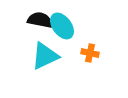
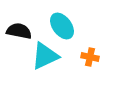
black semicircle: moved 21 px left, 11 px down
orange cross: moved 4 px down
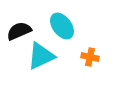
black semicircle: rotated 35 degrees counterclockwise
cyan triangle: moved 4 px left
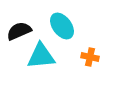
cyan triangle: rotated 20 degrees clockwise
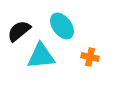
black semicircle: rotated 15 degrees counterclockwise
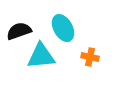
cyan ellipse: moved 1 px right, 2 px down; rotated 8 degrees clockwise
black semicircle: rotated 20 degrees clockwise
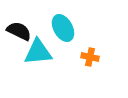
black semicircle: rotated 45 degrees clockwise
cyan triangle: moved 3 px left, 4 px up
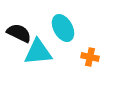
black semicircle: moved 2 px down
